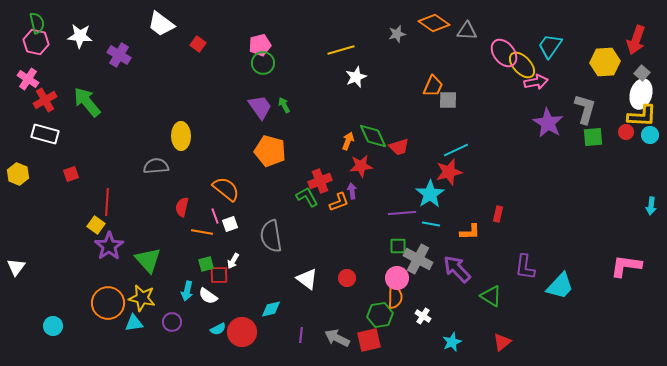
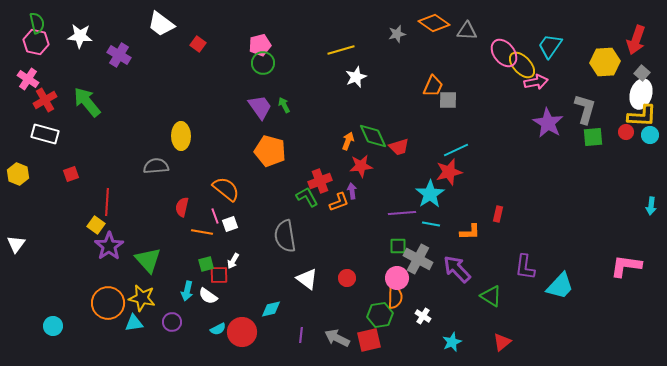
gray semicircle at (271, 236): moved 14 px right
white triangle at (16, 267): moved 23 px up
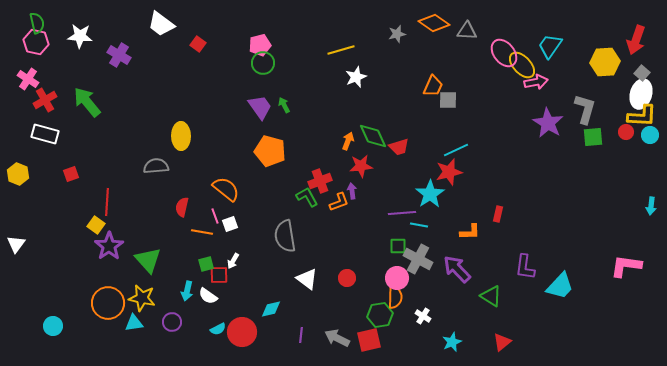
cyan line at (431, 224): moved 12 px left, 1 px down
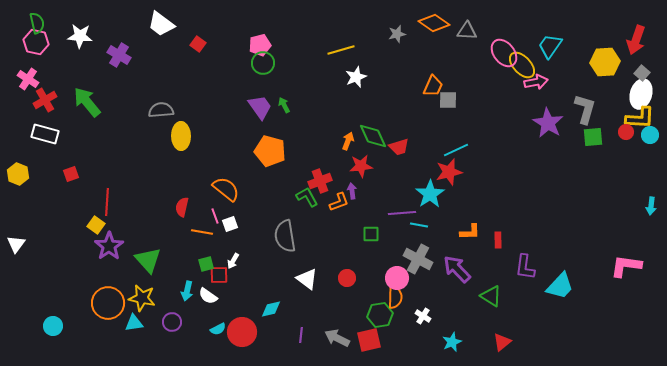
yellow L-shape at (642, 116): moved 2 px left, 2 px down
gray semicircle at (156, 166): moved 5 px right, 56 px up
red rectangle at (498, 214): moved 26 px down; rotated 14 degrees counterclockwise
green square at (398, 246): moved 27 px left, 12 px up
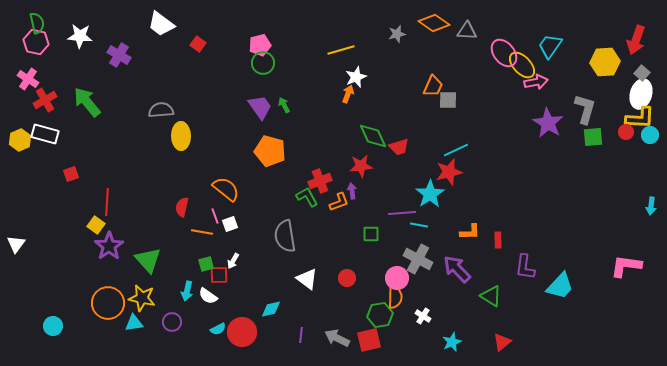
orange arrow at (348, 141): moved 47 px up
yellow hexagon at (18, 174): moved 2 px right, 34 px up; rotated 15 degrees clockwise
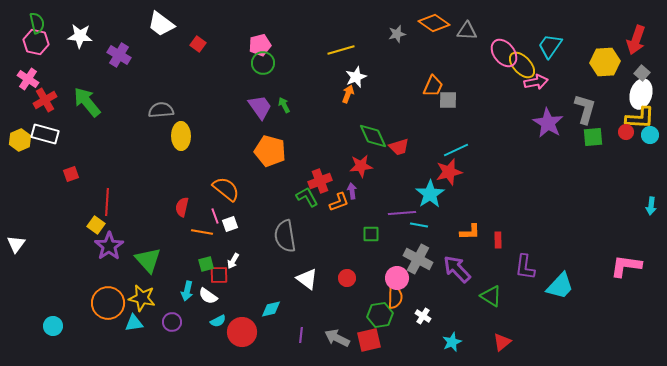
cyan semicircle at (218, 329): moved 8 px up
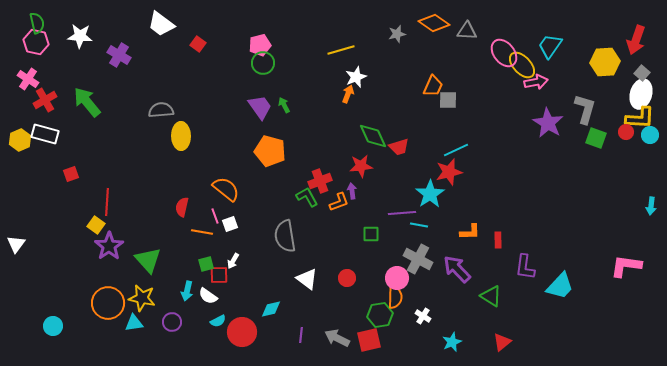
green square at (593, 137): moved 3 px right, 1 px down; rotated 25 degrees clockwise
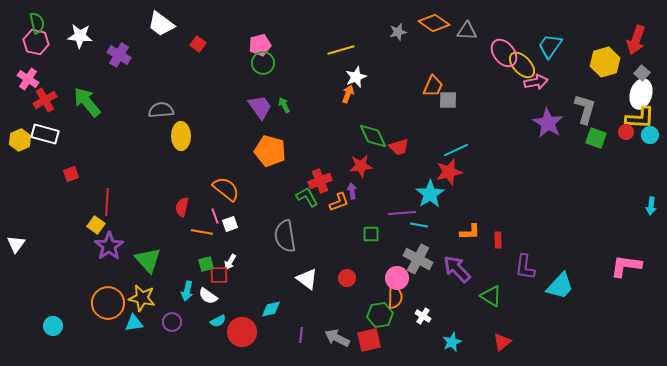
gray star at (397, 34): moved 1 px right, 2 px up
yellow hexagon at (605, 62): rotated 12 degrees counterclockwise
white arrow at (233, 261): moved 3 px left, 1 px down
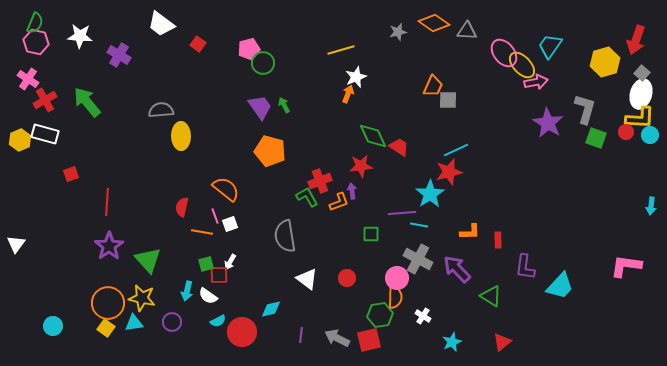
green semicircle at (37, 23): moved 2 px left; rotated 35 degrees clockwise
pink pentagon at (260, 45): moved 11 px left, 4 px down
red trapezoid at (399, 147): rotated 130 degrees counterclockwise
yellow square at (96, 225): moved 10 px right, 103 px down
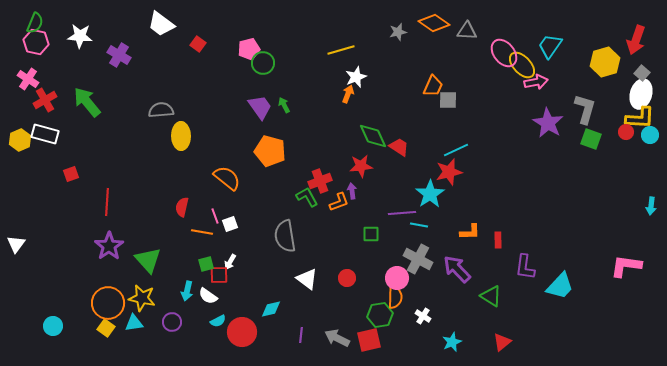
green square at (596, 138): moved 5 px left, 1 px down
orange semicircle at (226, 189): moved 1 px right, 11 px up
